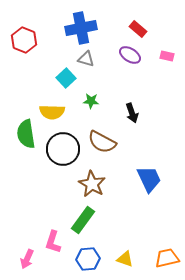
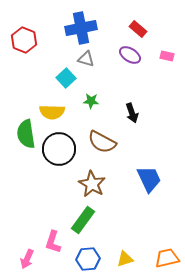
black circle: moved 4 px left
yellow triangle: rotated 36 degrees counterclockwise
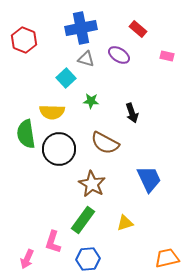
purple ellipse: moved 11 px left
brown semicircle: moved 3 px right, 1 px down
yellow triangle: moved 36 px up
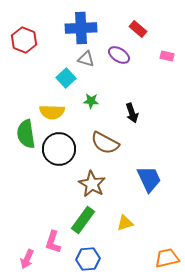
blue cross: rotated 8 degrees clockwise
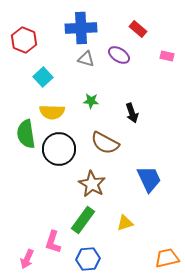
cyan square: moved 23 px left, 1 px up
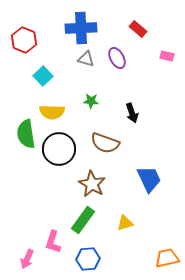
purple ellipse: moved 2 px left, 3 px down; rotated 30 degrees clockwise
cyan square: moved 1 px up
brown semicircle: rotated 8 degrees counterclockwise
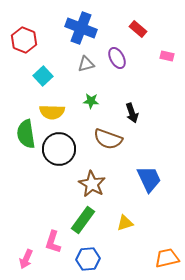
blue cross: rotated 24 degrees clockwise
gray triangle: moved 5 px down; rotated 30 degrees counterclockwise
brown semicircle: moved 3 px right, 4 px up
pink arrow: moved 1 px left
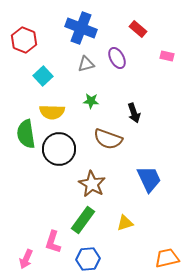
black arrow: moved 2 px right
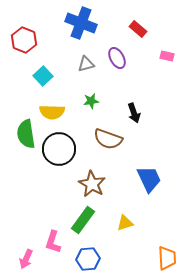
blue cross: moved 5 px up
green star: rotated 14 degrees counterclockwise
orange trapezoid: rotated 100 degrees clockwise
